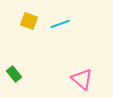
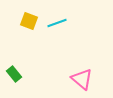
cyan line: moved 3 px left, 1 px up
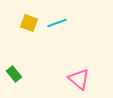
yellow square: moved 2 px down
pink triangle: moved 3 px left
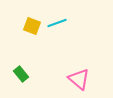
yellow square: moved 3 px right, 3 px down
green rectangle: moved 7 px right
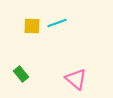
yellow square: rotated 18 degrees counterclockwise
pink triangle: moved 3 px left
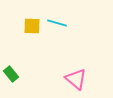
cyan line: rotated 36 degrees clockwise
green rectangle: moved 10 px left
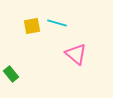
yellow square: rotated 12 degrees counterclockwise
pink triangle: moved 25 px up
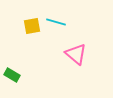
cyan line: moved 1 px left, 1 px up
green rectangle: moved 1 px right, 1 px down; rotated 21 degrees counterclockwise
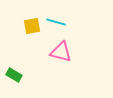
pink triangle: moved 15 px left, 2 px up; rotated 25 degrees counterclockwise
green rectangle: moved 2 px right
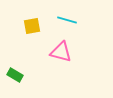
cyan line: moved 11 px right, 2 px up
green rectangle: moved 1 px right
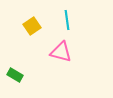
cyan line: rotated 66 degrees clockwise
yellow square: rotated 24 degrees counterclockwise
